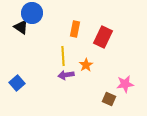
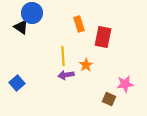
orange rectangle: moved 4 px right, 5 px up; rotated 28 degrees counterclockwise
red rectangle: rotated 15 degrees counterclockwise
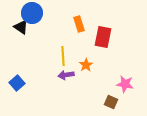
pink star: rotated 18 degrees clockwise
brown square: moved 2 px right, 3 px down
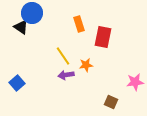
yellow line: rotated 30 degrees counterclockwise
orange star: rotated 24 degrees clockwise
pink star: moved 10 px right, 2 px up; rotated 18 degrees counterclockwise
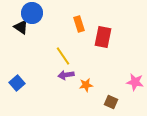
orange star: moved 20 px down
pink star: rotated 18 degrees clockwise
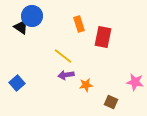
blue circle: moved 3 px down
yellow line: rotated 18 degrees counterclockwise
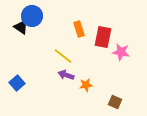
orange rectangle: moved 5 px down
purple arrow: rotated 28 degrees clockwise
pink star: moved 14 px left, 30 px up
brown square: moved 4 px right
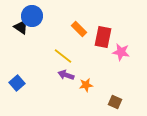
orange rectangle: rotated 28 degrees counterclockwise
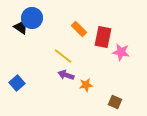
blue circle: moved 2 px down
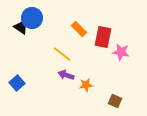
yellow line: moved 1 px left, 2 px up
brown square: moved 1 px up
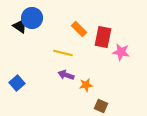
black triangle: moved 1 px left, 1 px up
yellow line: moved 1 px right, 1 px up; rotated 24 degrees counterclockwise
brown square: moved 14 px left, 5 px down
